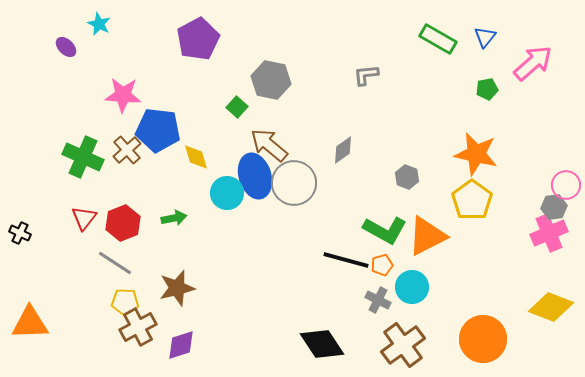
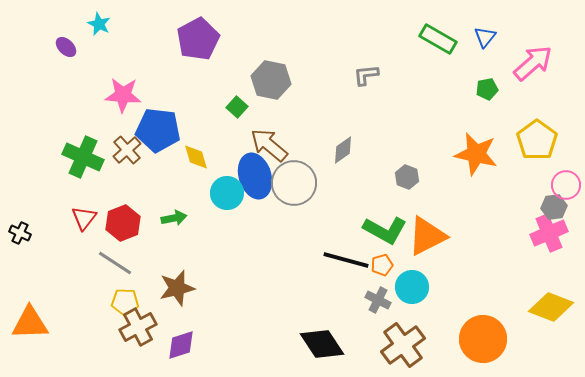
yellow pentagon at (472, 200): moved 65 px right, 60 px up
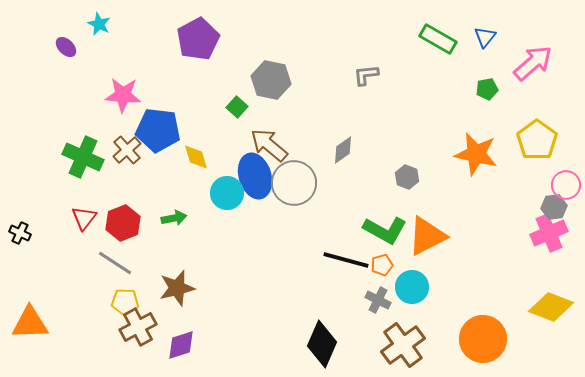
black diamond at (322, 344): rotated 57 degrees clockwise
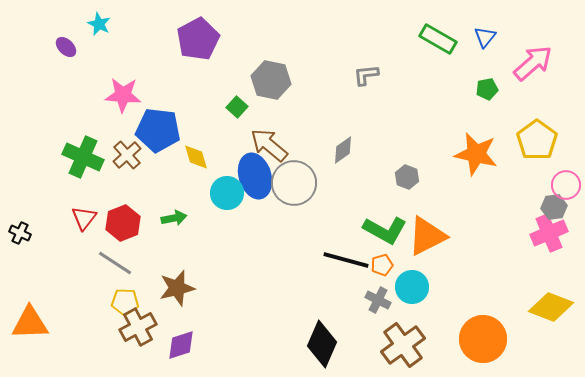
brown cross at (127, 150): moved 5 px down
